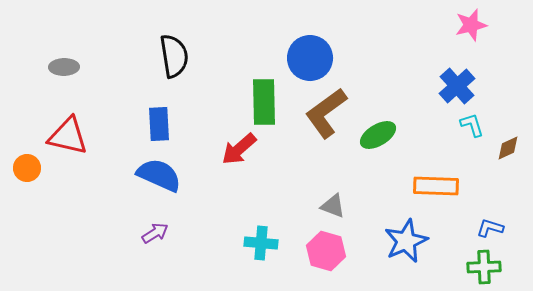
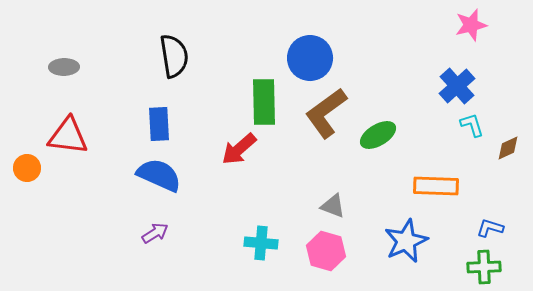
red triangle: rotated 6 degrees counterclockwise
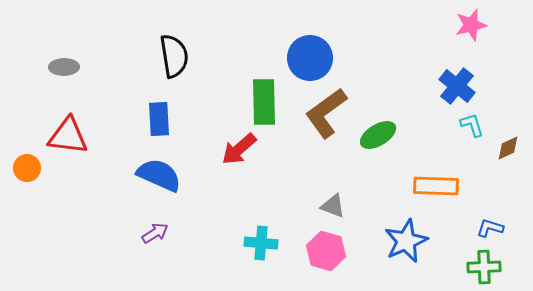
blue cross: rotated 9 degrees counterclockwise
blue rectangle: moved 5 px up
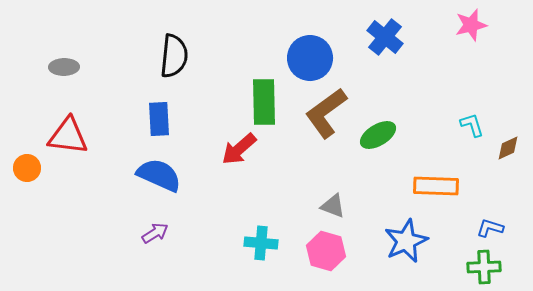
black semicircle: rotated 15 degrees clockwise
blue cross: moved 72 px left, 49 px up
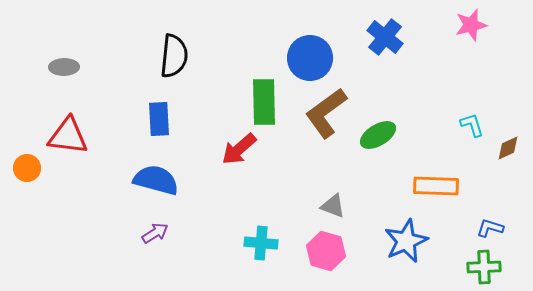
blue semicircle: moved 3 px left, 5 px down; rotated 9 degrees counterclockwise
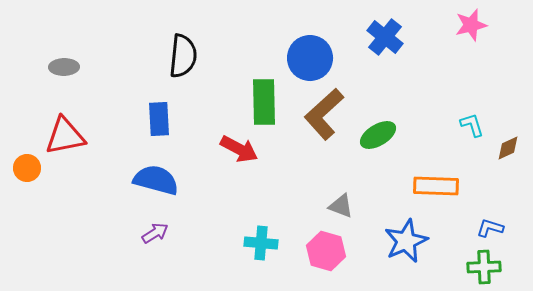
black semicircle: moved 9 px right
brown L-shape: moved 2 px left, 1 px down; rotated 6 degrees counterclockwise
red triangle: moved 3 px left; rotated 18 degrees counterclockwise
red arrow: rotated 111 degrees counterclockwise
gray triangle: moved 8 px right
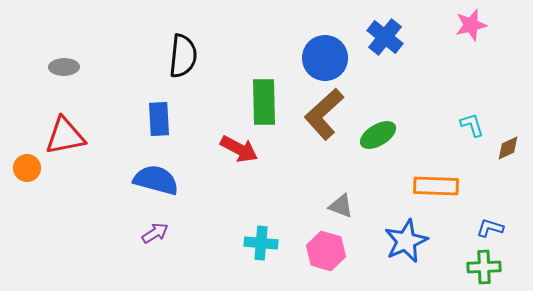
blue circle: moved 15 px right
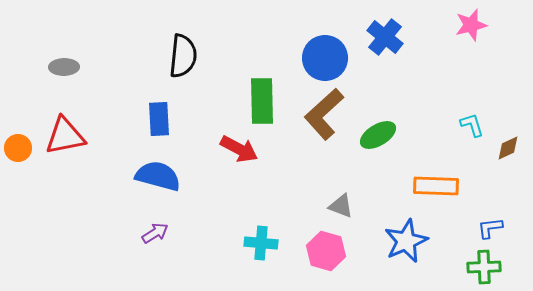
green rectangle: moved 2 px left, 1 px up
orange circle: moved 9 px left, 20 px up
blue semicircle: moved 2 px right, 4 px up
blue L-shape: rotated 24 degrees counterclockwise
